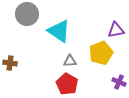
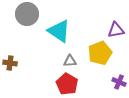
yellow pentagon: moved 1 px left
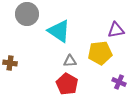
yellow pentagon: rotated 15 degrees clockwise
